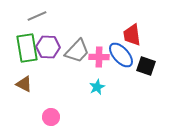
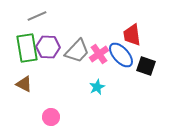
pink cross: moved 3 px up; rotated 36 degrees counterclockwise
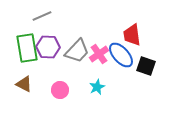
gray line: moved 5 px right
pink circle: moved 9 px right, 27 px up
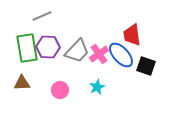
brown triangle: moved 2 px left, 1 px up; rotated 30 degrees counterclockwise
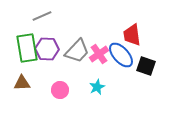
purple hexagon: moved 1 px left, 2 px down
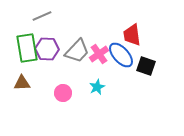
pink circle: moved 3 px right, 3 px down
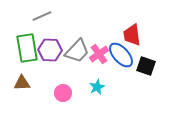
purple hexagon: moved 3 px right, 1 px down
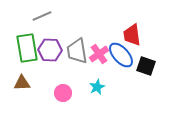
gray trapezoid: rotated 128 degrees clockwise
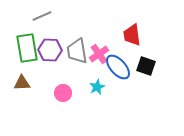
blue ellipse: moved 3 px left, 12 px down
